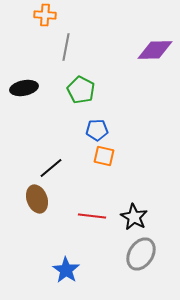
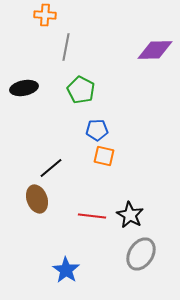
black star: moved 4 px left, 2 px up
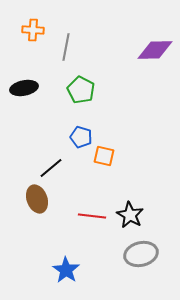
orange cross: moved 12 px left, 15 px down
blue pentagon: moved 16 px left, 7 px down; rotated 20 degrees clockwise
gray ellipse: rotated 44 degrees clockwise
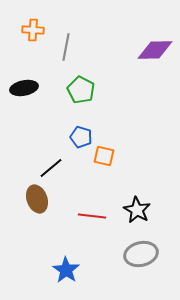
black star: moved 7 px right, 5 px up
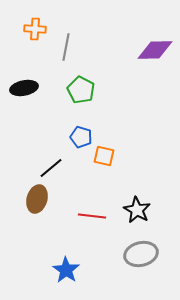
orange cross: moved 2 px right, 1 px up
brown ellipse: rotated 36 degrees clockwise
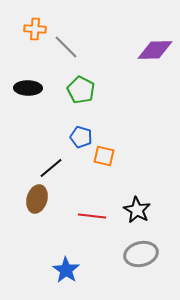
gray line: rotated 56 degrees counterclockwise
black ellipse: moved 4 px right; rotated 12 degrees clockwise
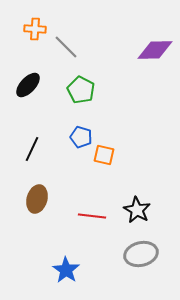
black ellipse: moved 3 px up; rotated 48 degrees counterclockwise
orange square: moved 1 px up
black line: moved 19 px left, 19 px up; rotated 25 degrees counterclockwise
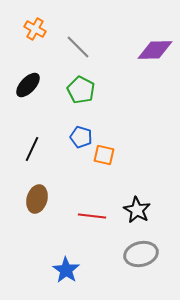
orange cross: rotated 25 degrees clockwise
gray line: moved 12 px right
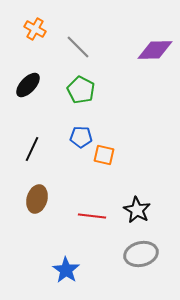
blue pentagon: rotated 15 degrees counterclockwise
